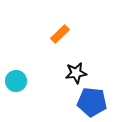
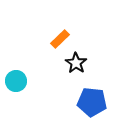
orange rectangle: moved 5 px down
black star: moved 10 px up; rotated 30 degrees counterclockwise
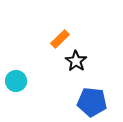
black star: moved 2 px up
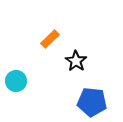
orange rectangle: moved 10 px left
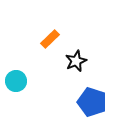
black star: rotated 15 degrees clockwise
blue pentagon: rotated 12 degrees clockwise
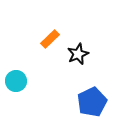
black star: moved 2 px right, 7 px up
blue pentagon: rotated 28 degrees clockwise
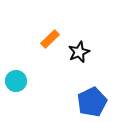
black star: moved 1 px right, 2 px up
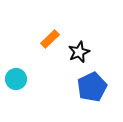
cyan circle: moved 2 px up
blue pentagon: moved 15 px up
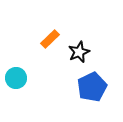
cyan circle: moved 1 px up
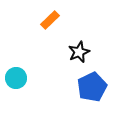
orange rectangle: moved 19 px up
